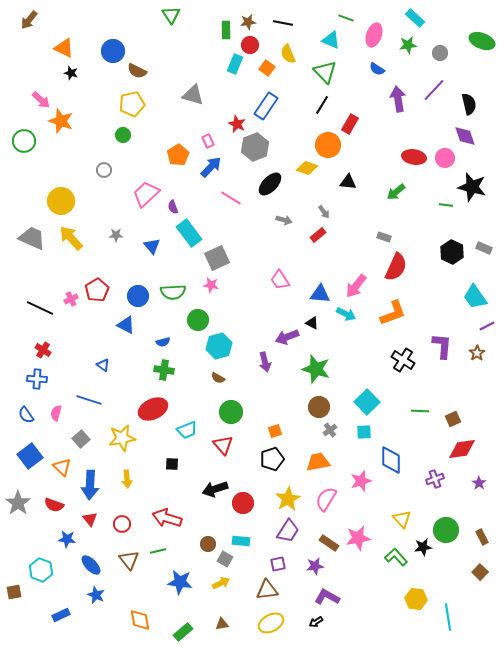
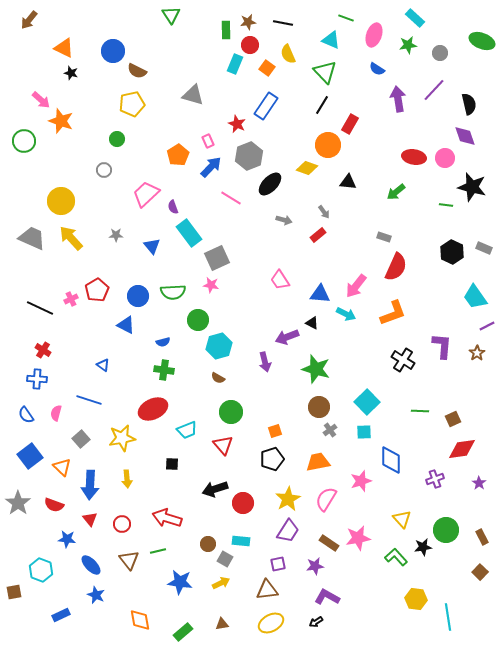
green circle at (123, 135): moved 6 px left, 4 px down
gray hexagon at (255, 147): moved 6 px left, 9 px down
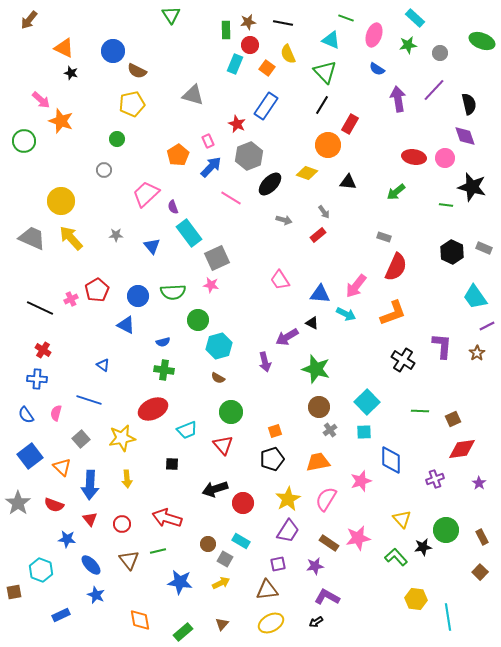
yellow diamond at (307, 168): moved 5 px down
purple arrow at (287, 337): rotated 10 degrees counterclockwise
cyan rectangle at (241, 541): rotated 24 degrees clockwise
brown triangle at (222, 624): rotated 40 degrees counterclockwise
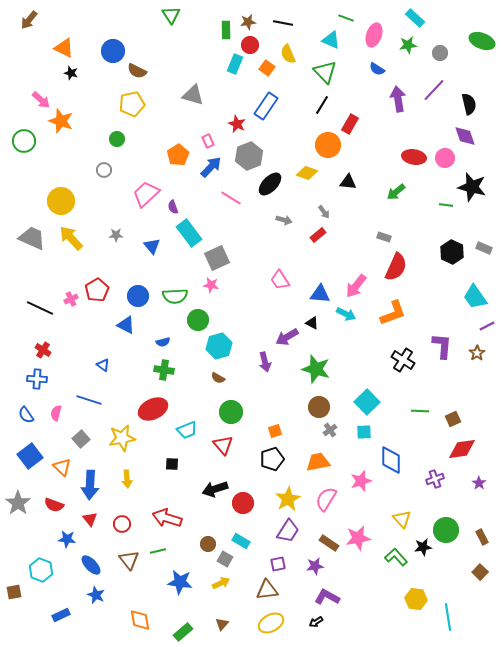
green semicircle at (173, 292): moved 2 px right, 4 px down
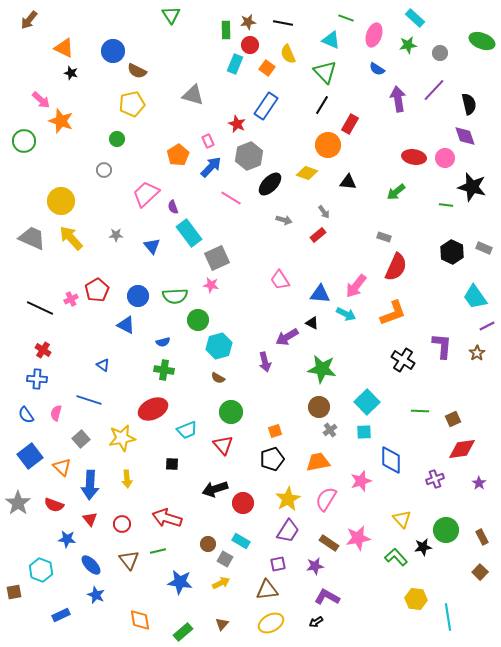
green star at (316, 369): moved 6 px right; rotated 8 degrees counterclockwise
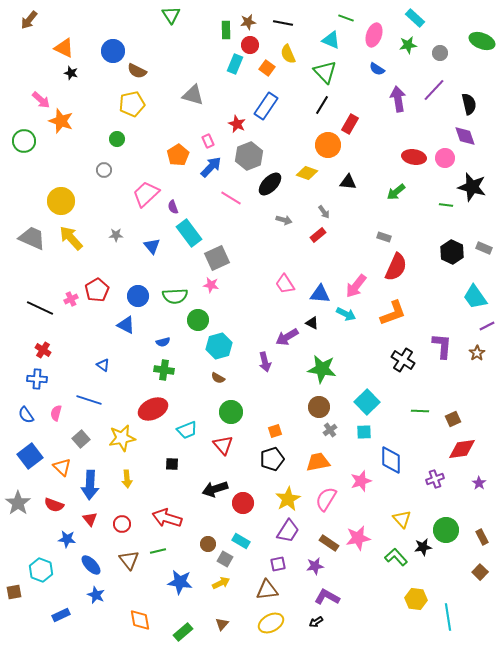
pink trapezoid at (280, 280): moved 5 px right, 4 px down
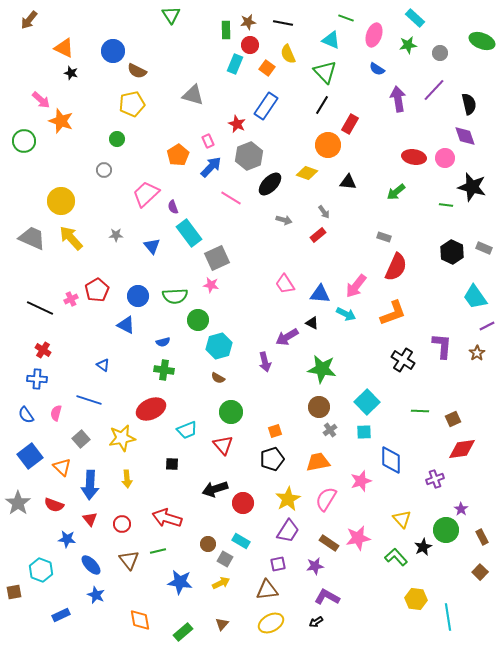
red ellipse at (153, 409): moved 2 px left
purple star at (479, 483): moved 18 px left, 26 px down
black star at (423, 547): rotated 18 degrees counterclockwise
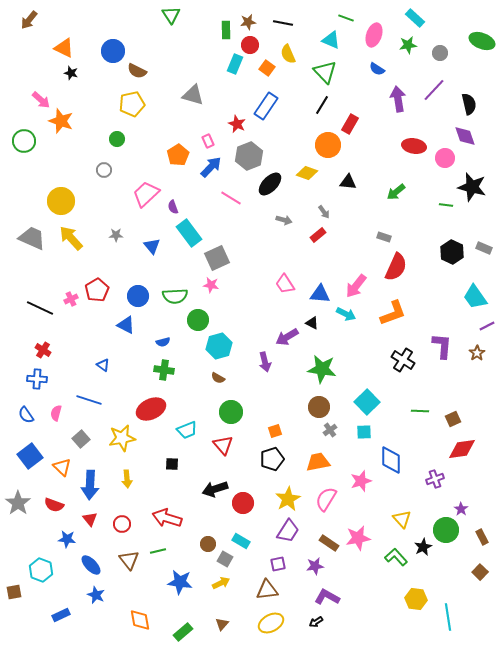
red ellipse at (414, 157): moved 11 px up
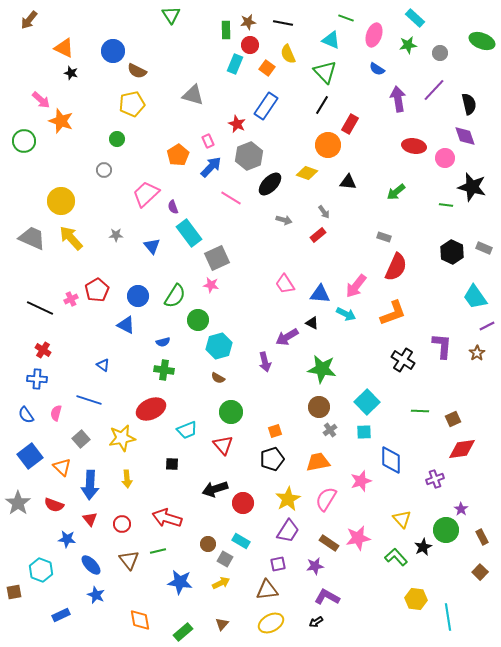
green semicircle at (175, 296): rotated 55 degrees counterclockwise
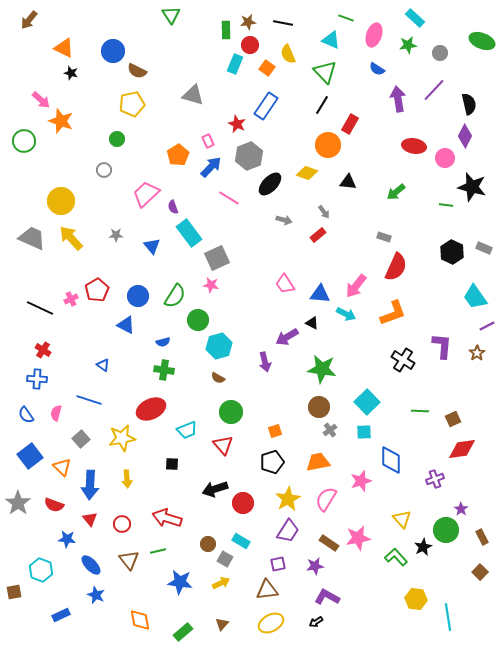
purple diamond at (465, 136): rotated 45 degrees clockwise
pink line at (231, 198): moved 2 px left
black pentagon at (272, 459): moved 3 px down
